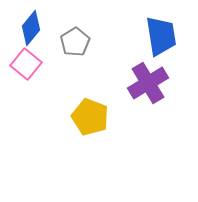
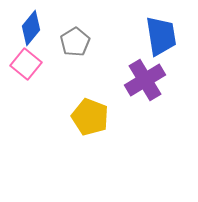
purple cross: moved 3 px left, 3 px up
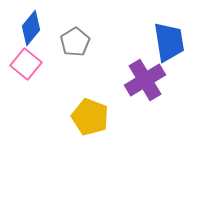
blue trapezoid: moved 8 px right, 6 px down
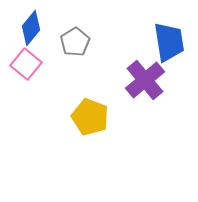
purple cross: rotated 9 degrees counterclockwise
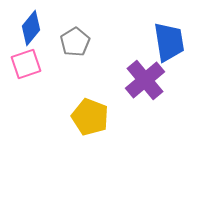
pink square: rotated 32 degrees clockwise
